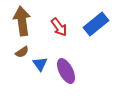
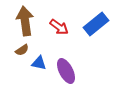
brown arrow: moved 3 px right
red arrow: rotated 18 degrees counterclockwise
brown semicircle: moved 2 px up
blue triangle: moved 1 px left, 1 px up; rotated 42 degrees counterclockwise
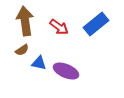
purple ellipse: rotated 40 degrees counterclockwise
